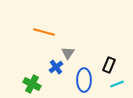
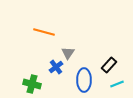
black rectangle: rotated 21 degrees clockwise
green cross: rotated 12 degrees counterclockwise
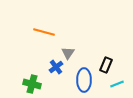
black rectangle: moved 3 px left; rotated 21 degrees counterclockwise
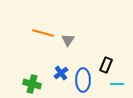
orange line: moved 1 px left, 1 px down
gray triangle: moved 13 px up
blue cross: moved 5 px right, 6 px down
blue ellipse: moved 1 px left
cyan line: rotated 24 degrees clockwise
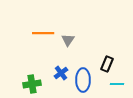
orange line: rotated 15 degrees counterclockwise
black rectangle: moved 1 px right, 1 px up
green cross: rotated 24 degrees counterclockwise
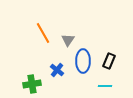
orange line: rotated 60 degrees clockwise
black rectangle: moved 2 px right, 3 px up
blue cross: moved 4 px left, 3 px up; rotated 16 degrees counterclockwise
blue ellipse: moved 19 px up
cyan line: moved 12 px left, 2 px down
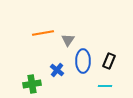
orange line: rotated 70 degrees counterclockwise
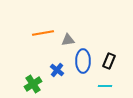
gray triangle: rotated 48 degrees clockwise
green cross: moved 1 px right; rotated 24 degrees counterclockwise
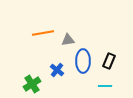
green cross: moved 1 px left
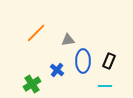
orange line: moved 7 px left; rotated 35 degrees counterclockwise
